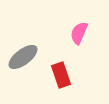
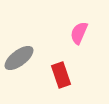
gray ellipse: moved 4 px left, 1 px down
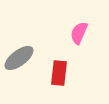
red rectangle: moved 2 px left, 2 px up; rotated 25 degrees clockwise
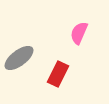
red rectangle: moved 1 px left, 1 px down; rotated 20 degrees clockwise
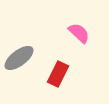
pink semicircle: rotated 110 degrees clockwise
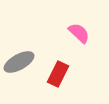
gray ellipse: moved 4 px down; rotated 8 degrees clockwise
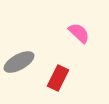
red rectangle: moved 4 px down
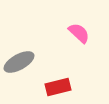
red rectangle: moved 9 px down; rotated 50 degrees clockwise
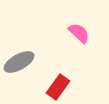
red rectangle: rotated 40 degrees counterclockwise
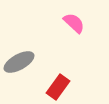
pink semicircle: moved 5 px left, 10 px up
